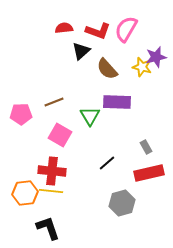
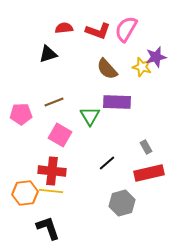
black triangle: moved 33 px left, 3 px down; rotated 24 degrees clockwise
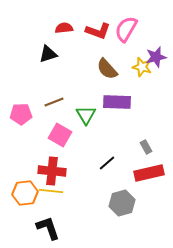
green triangle: moved 4 px left, 1 px up
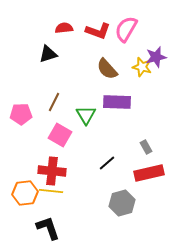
brown line: rotated 42 degrees counterclockwise
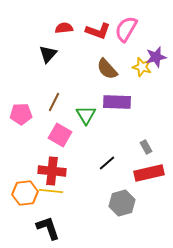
black triangle: rotated 30 degrees counterclockwise
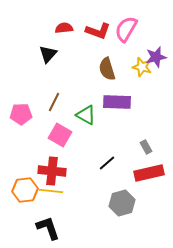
brown semicircle: rotated 25 degrees clockwise
green triangle: rotated 30 degrees counterclockwise
orange hexagon: moved 3 px up
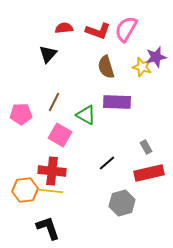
brown semicircle: moved 1 px left, 2 px up
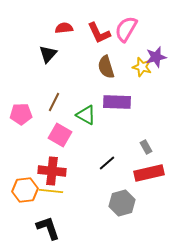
red L-shape: moved 1 px right, 2 px down; rotated 45 degrees clockwise
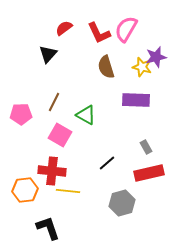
red semicircle: rotated 30 degrees counterclockwise
purple rectangle: moved 19 px right, 2 px up
yellow line: moved 17 px right
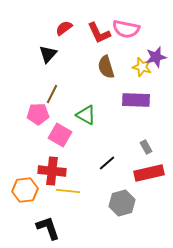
pink semicircle: rotated 108 degrees counterclockwise
brown line: moved 2 px left, 8 px up
pink pentagon: moved 17 px right
